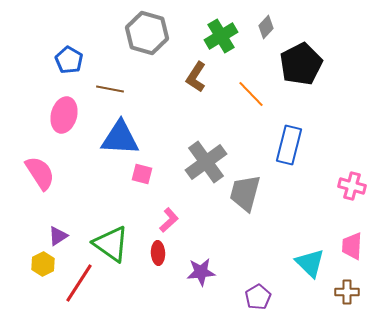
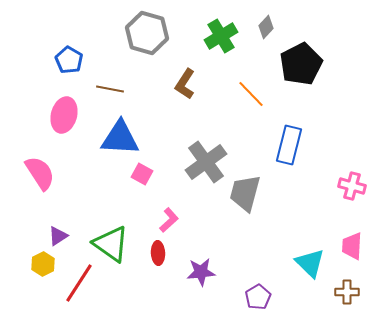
brown L-shape: moved 11 px left, 7 px down
pink square: rotated 15 degrees clockwise
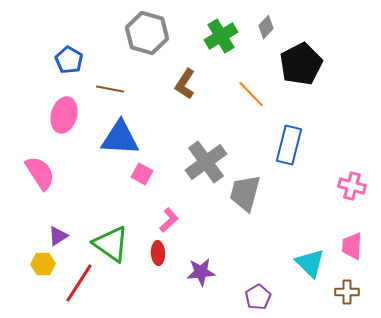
yellow hexagon: rotated 25 degrees clockwise
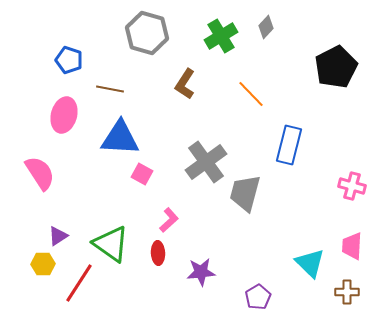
blue pentagon: rotated 12 degrees counterclockwise
black pentagon: moved 35 px right, 3 px down
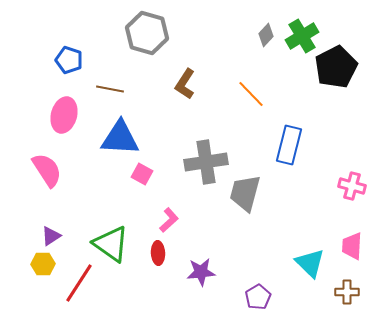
gray diamond: moved 8 px down
green cross: moved 81 px right
gray cross: rotated 27 degrees clockwise
pink semicircle: moved 7 px right, 3 px up
purple triangle: moved 7 px left
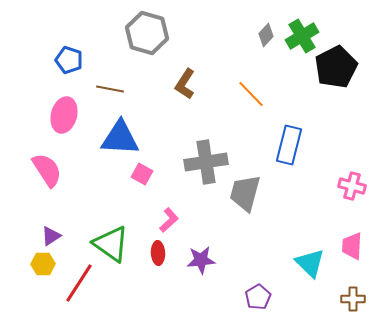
purple star: moved 12 px up
brown cross: moved 6 px right, 7 px down
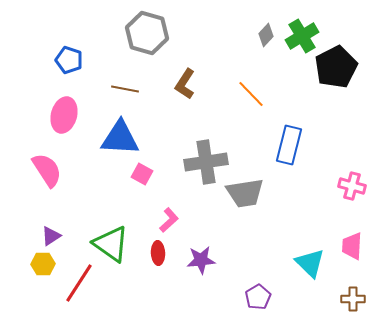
brown line: moved 15 px right
gray trapezoid: rotated 114 degrees counterclockwise
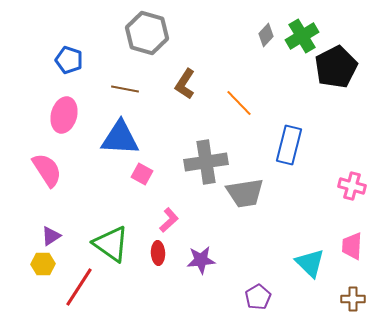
orange line: moved 12 px left, 9 px down
red line: moved 4 px down
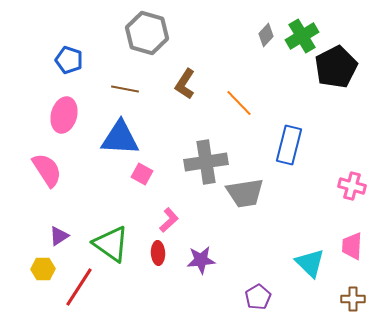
purple triangle: moved 8 px right
yellow hexagon: moved 5 px down
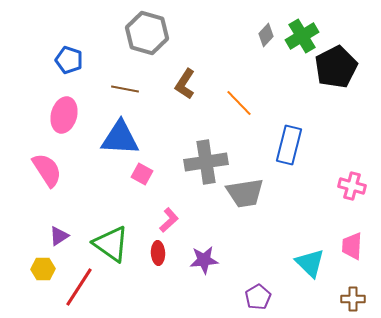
purple star: moved 3 px right
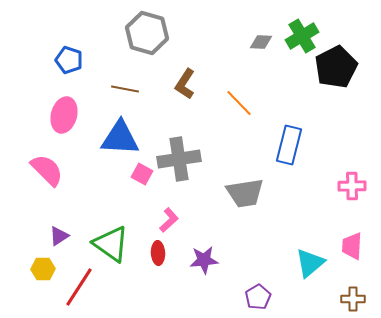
gray diamond: moved 5 px left, 7 px down; rotated 50 degrees clockwise
gray cross: moved 27 px left, 3 px up
pink semicircle: rotated 12 degrees counterclockwise
pink cross: rotated 16 degrees counterclockwise
cyan triangle: rotated 36 degrees clockwise
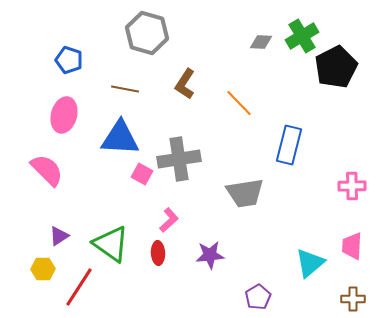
purple star: moved 6 px right, 5 px up
